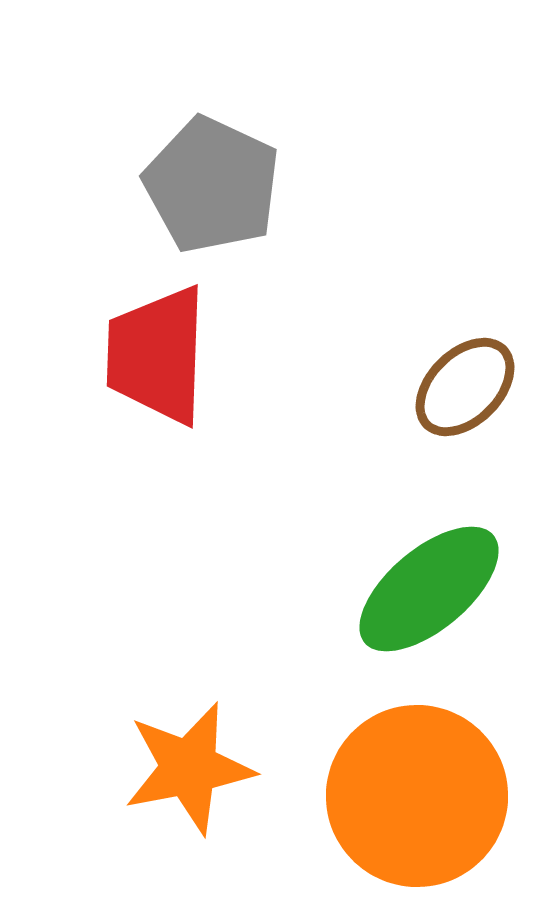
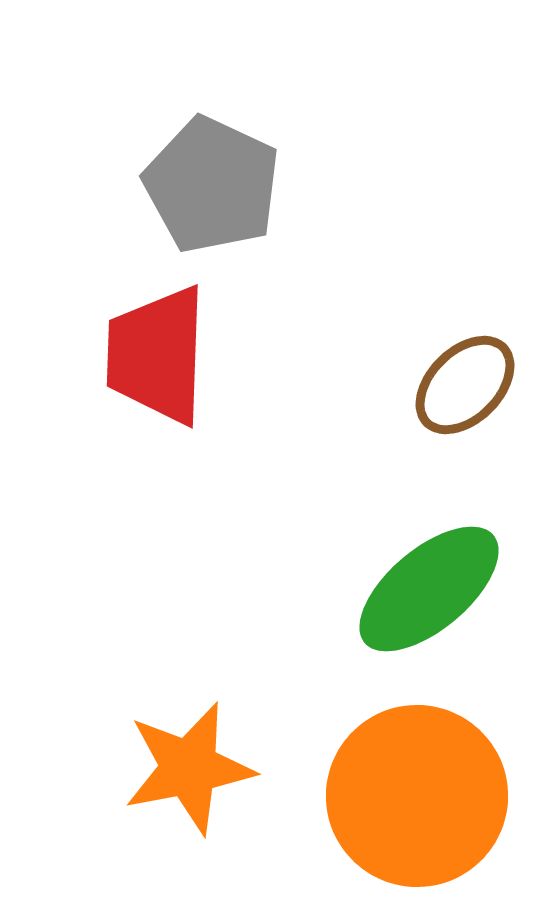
brown ellipse: moved 2 px up
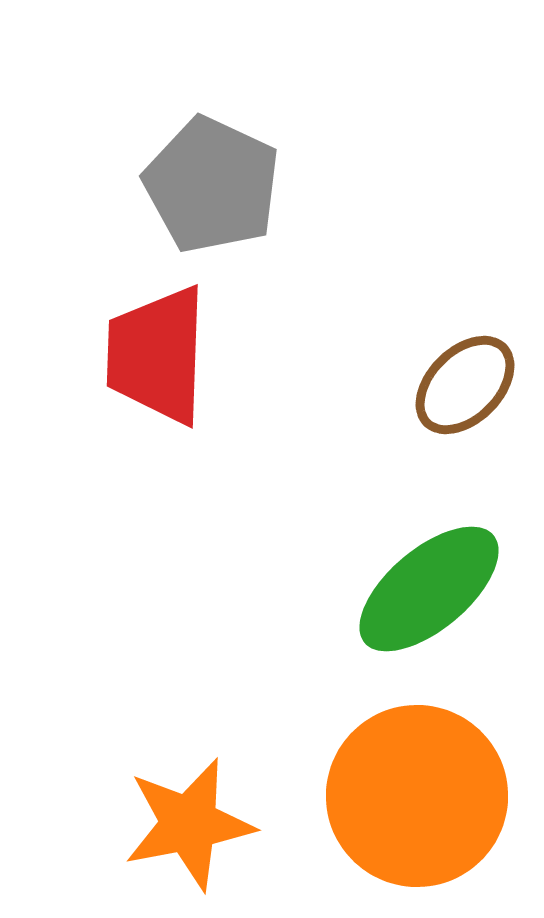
orange star: moved 56 px down
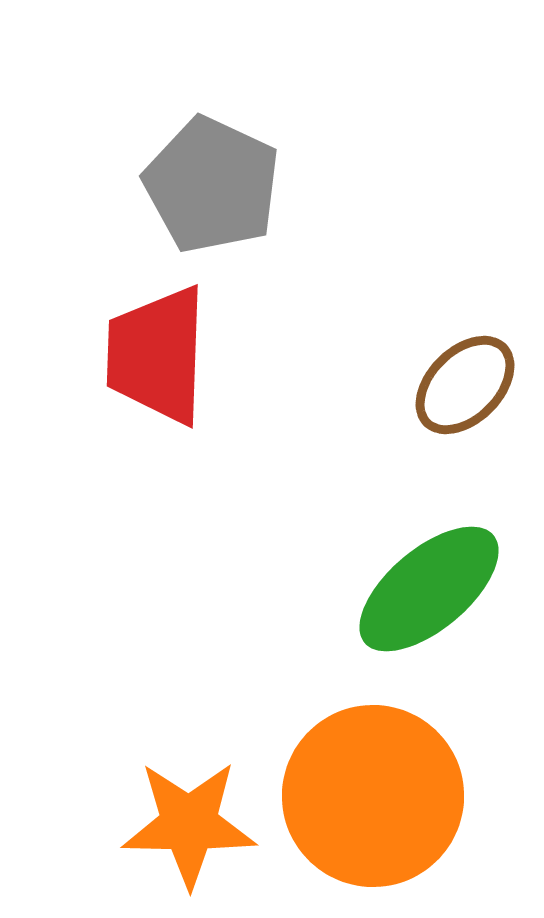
orange circle: moved 44 px left
orange star: rotated 12 degrees clockwise
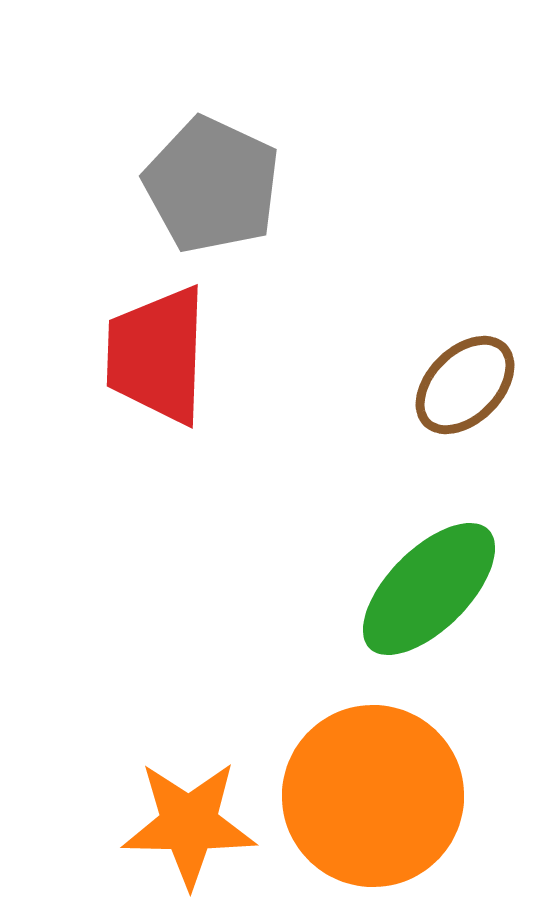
green ellipse: rotated 5 degrees counterclockwise
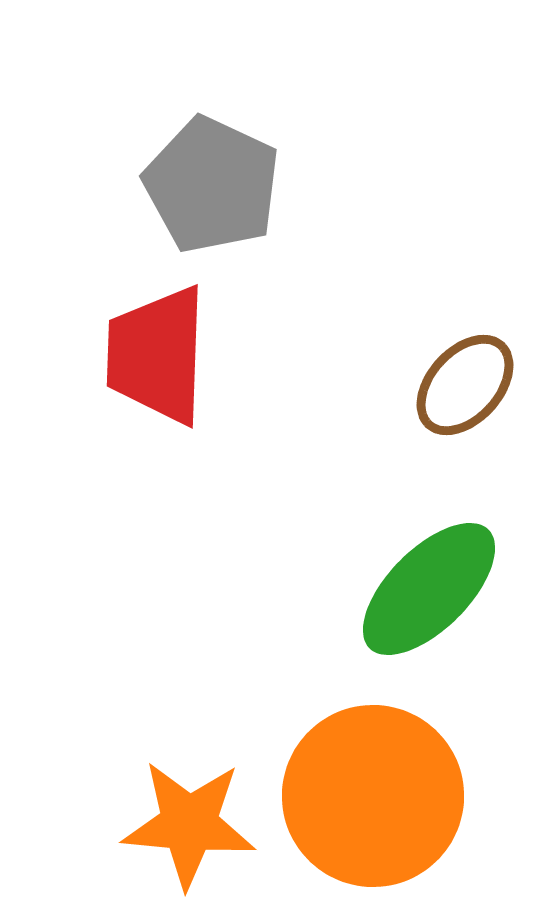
brown ellipse: rotated 3 degrees counterclockwise
orange star: rotated 4 degrees clockwise
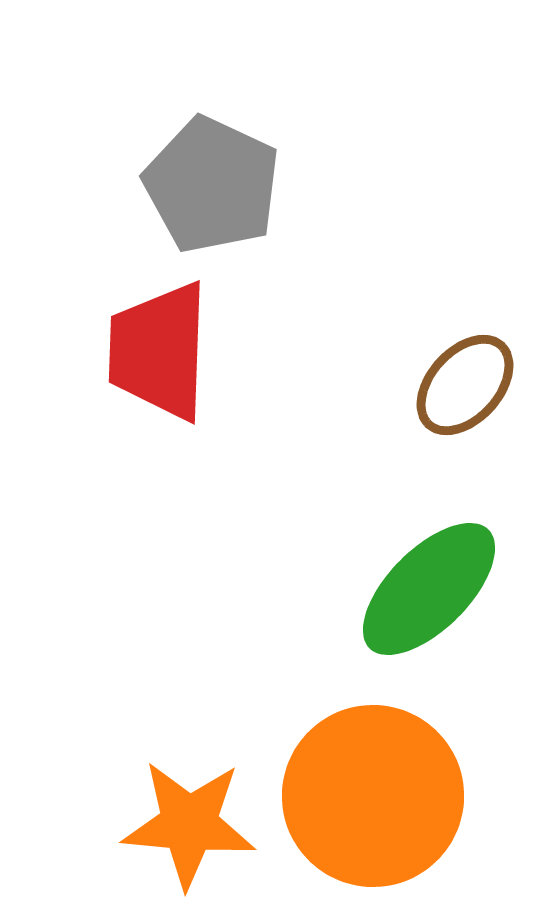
red trapezoid: moved 2 px right, 4 px up
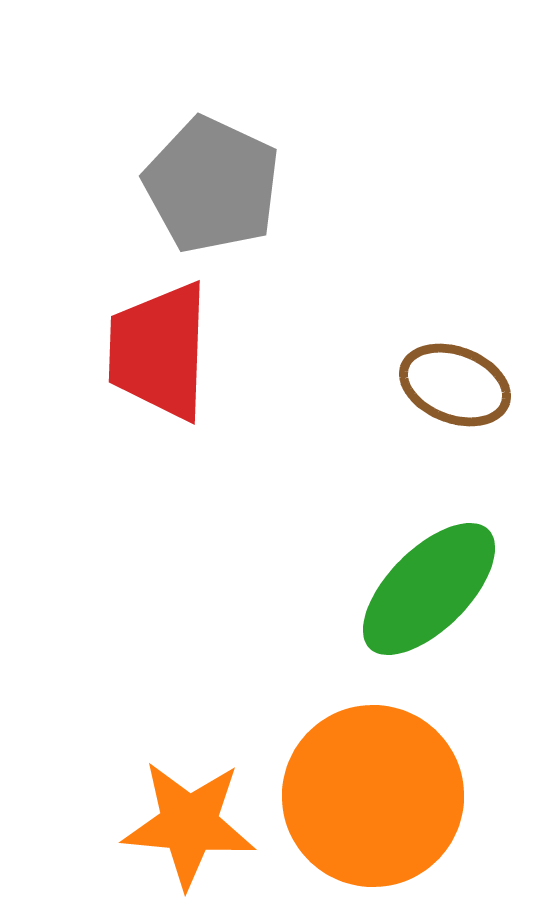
brown ellipse: moved 10 px left; rotated 69 degrees clockwise
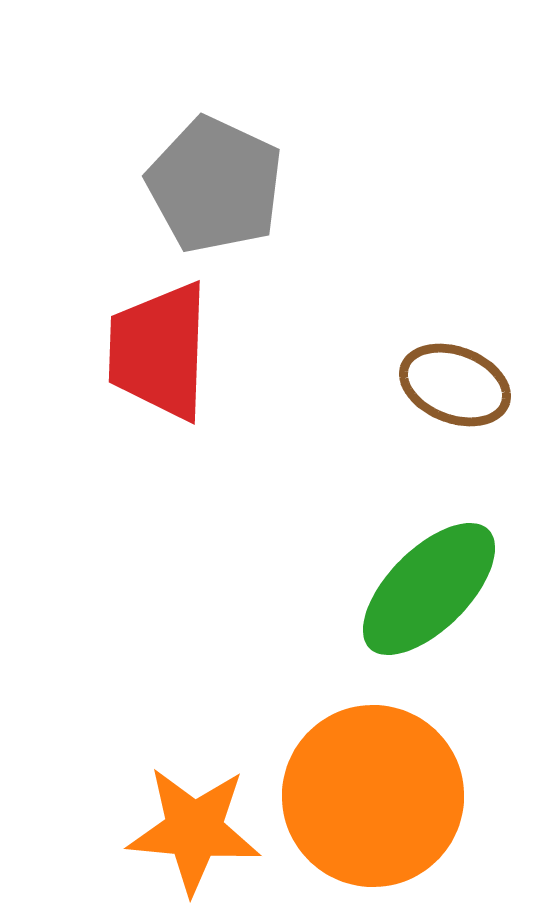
gray pentagon: moved 3 px right
orange star: moved 5 px right, 6 px down
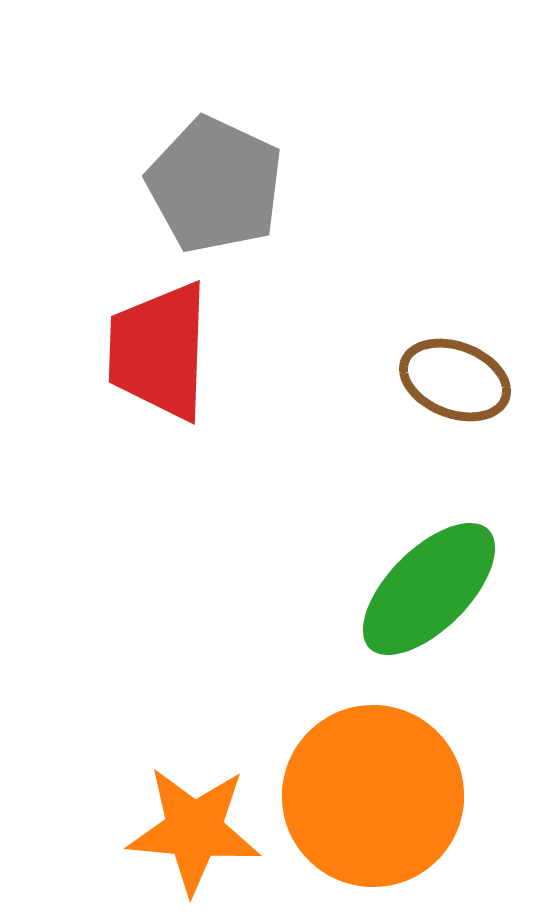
brown ellipse: moved 5 px up
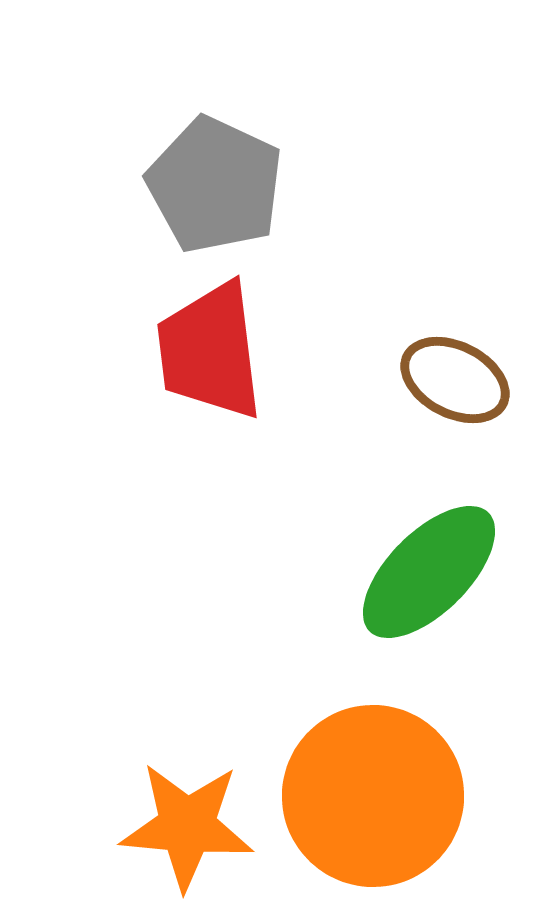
red trapezoid: moved 51 px right; rotated 9 degrees counterclockwise
brown ellipse: rotated 6 degrees clockwise
green ellipse: moved 17 px up
orange star: moved 7 px left, 4 px up
